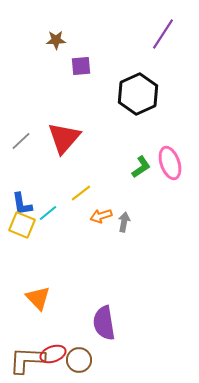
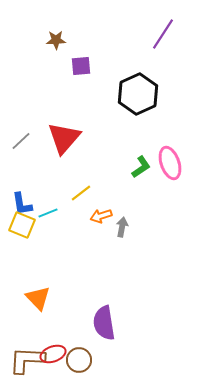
cyan line: rotated 18 degrees clockwise
gray arrow: moved 2 px left, 5 px down
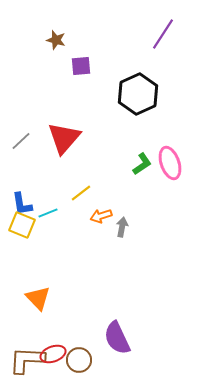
brown star: rotated 18 degrees clockwise
green L-shape: moved 1 px right, 3 px up
purple semicircle: moved 13 px right, 15 px down; rotated 16 degrees counterclockwise
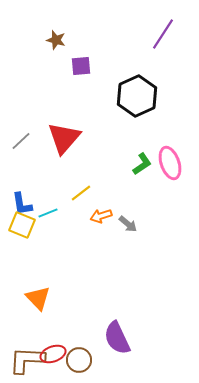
black hexagon: moved 1 px left, 2 px down
gray arrow: moved 6 px right, 3 px up; rotated 120 degrees clockwise
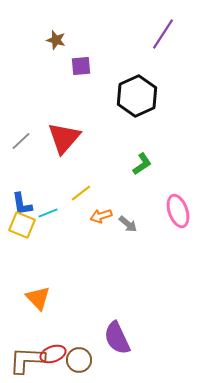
pink ellipse: moved 8 px right, 48 px down
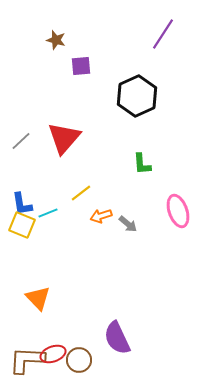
green L-shape: rotated 120 degrees clockwise
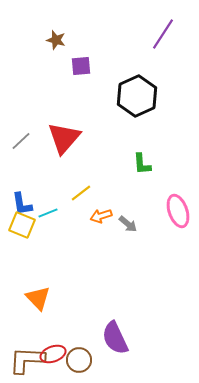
purple semicircle: moved 2 px left
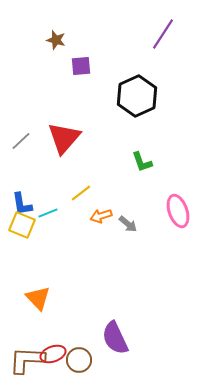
green L-shape: moved 2 px up; rotated 15 degrees counterclockwise
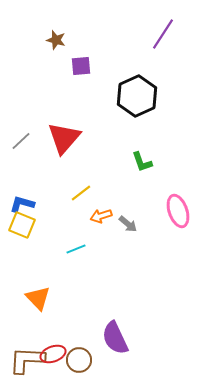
blue L-shape: rotated 115 degrees clockwise
cyan line: moved 28 px right, 36 px down
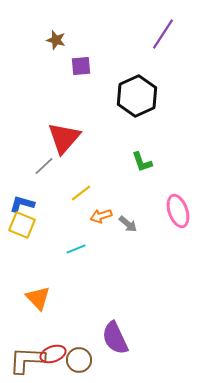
gray line: moved 23 px right, 25 px down
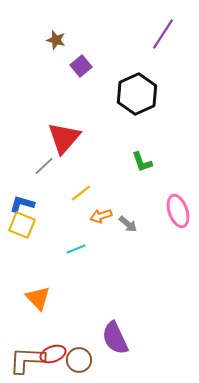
purple square: rotated 35 degrees counterclockwise
black hexagon: moved 2 px up
